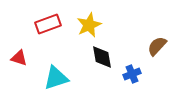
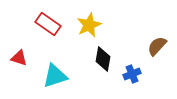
red rectangle: rotated 55 degrees clockwise
black diamond: moved 1 px right, 2 px down; rotated 20 degrees clockwise
cyan triangle: moved 1 px left, 2 px up
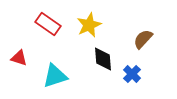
brown semicircle: moved 14 px left, 7 px up
black diamond: rotated 15 degrees counterclockwise
blue cross: rotated 24 degrees counterclockwise
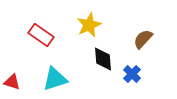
red rectangle: moved 7 px left, 11 px down
red triangle: moved 7 px left, 24 px down
cyan triangle: moved 3 px down
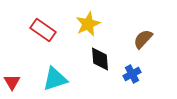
yellow star: moved 1 px left, 1 px up
red rectangle: moved 2 px right, 5 px up
black diamond: moved 3 px left
blue cross: rotated 18 degrees clockwise
red triangle: rotated 42 degrees clockwise
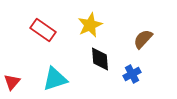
yellow star: moved 2 px right, 1 px down
red triangle: rotated 12 degrees clockwise
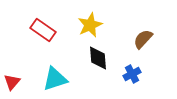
black diamond: moved 2 px left, 1 px up
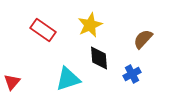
black diamond: moved 1 px right
cyan triangle: moved 13 px right
